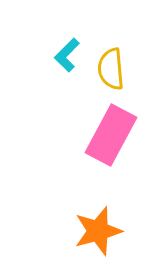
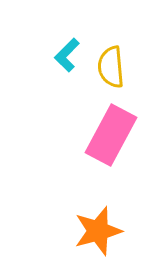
yellow semicircle: moved 2 px up
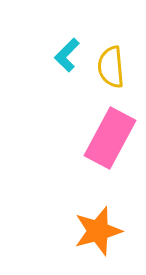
pink rectangle: moved 1 px left, 3 px down
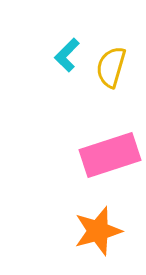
yellow semicircle: rotated 21 degrees clockwise
pink rectangle: moved 17 px down; rotated 44 degrees clockwise
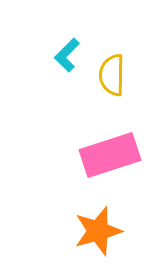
yellow semicircle: moved 1 px right, 8 px down; rotated 15 degrees counterclockwise
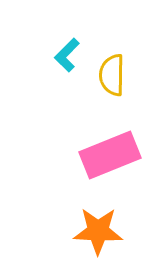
pink rectangle: rotated 4 degrees counterclockwise
orange star: rotated 18 degrees clockwise
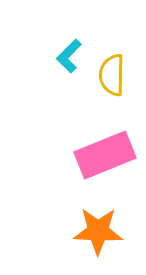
cyan L-shape: moved 2 px right, 1 px down
pink rectangle: moved 5 px left
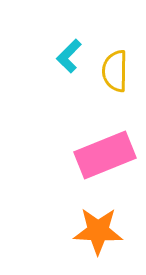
yellow semicircle: moved 3 px right, 4 px up
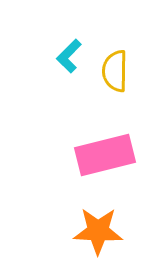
pink rectangle: rotated 8 degrees clockwise
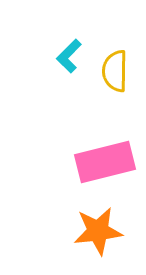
pink rectangle: moved 7 px down
orange star: rotated 9 degrees counterclockwise
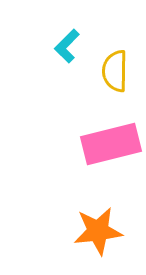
cyan L-shape: moved 2 px left, 10 px up
pink rectangle: moved 6 px right, 18 px up
